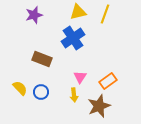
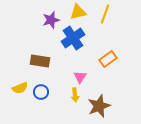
purple star: moved 17 px right, 5 px down
brown rectangle: moved 2 px left, 2 px down; rotated 12 degrees counterclockwise
orange rectangle: moved 22 px up
yellow semicircle: rotated 112 degrees clockwise
yellow arrow: moved 1 px right
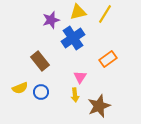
yellow line: rotated 12 degrees clockwise
brown rectangle: rotated 42 degrees clockwise
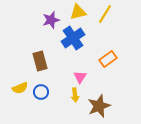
brown rectangle: rotated 24 degrees clockwise
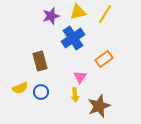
purple star: moved 4 px up
orange rectangle: moved 4 px left
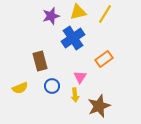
blue circle: moved 11 px right, 6 px up
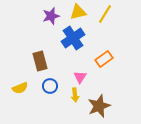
blue circle: moved 2 px left
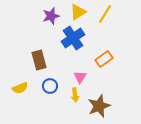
yellow triangle: rotated 18 degrees counterclockwise
brown rectangle: moved 1 px left, 1 px up
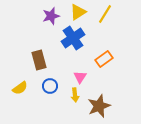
yellow semicircle: rotated 14 degrees counterclockwise
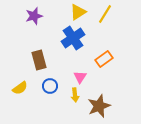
purple star: moved 17 px left
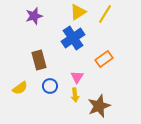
pink triangle: moved 3 px left
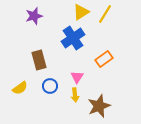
yellow triangle: moved 3 px right
